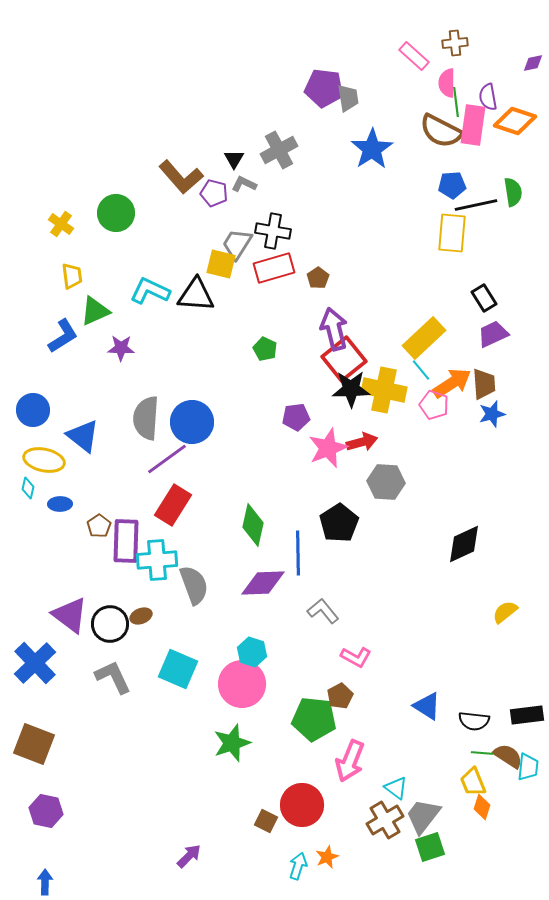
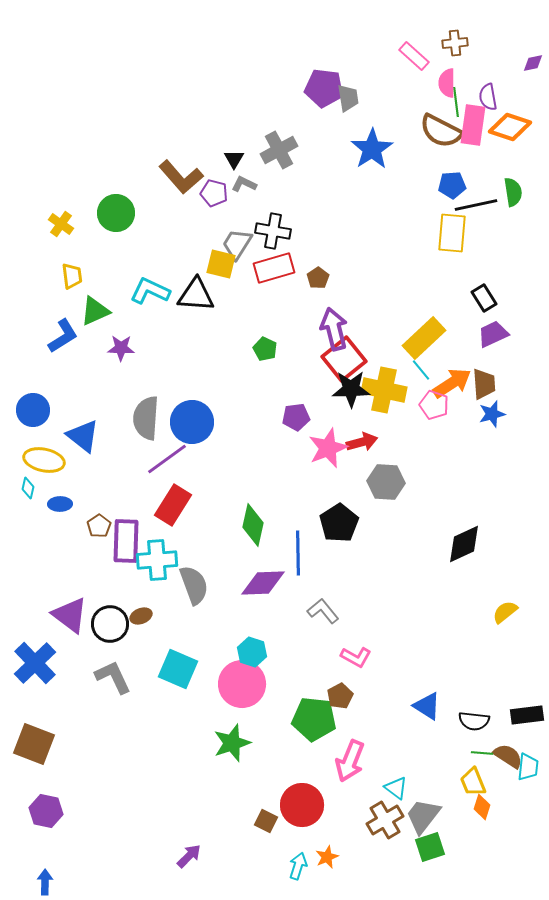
orange diamond at (515, 121): moved 5 px left, 6 px down
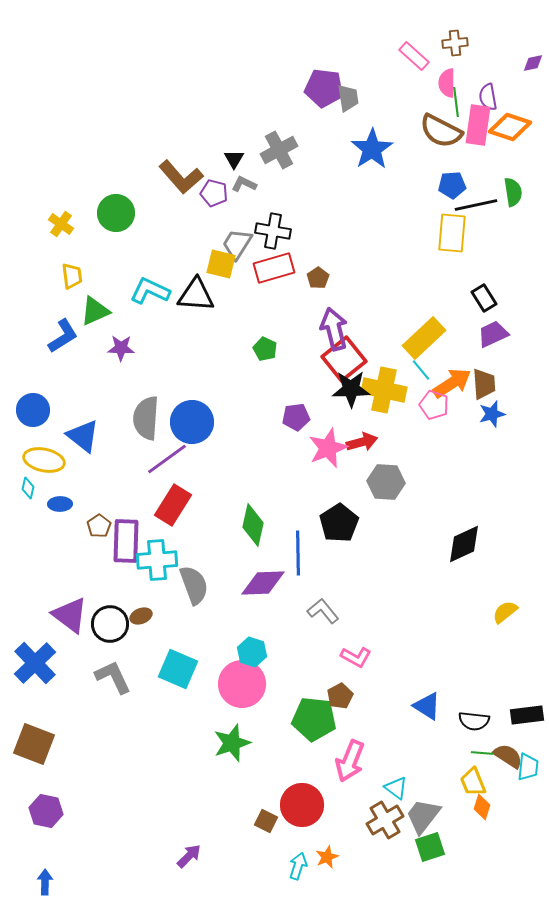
pink rectangle at (473, 125): moved 5 px right
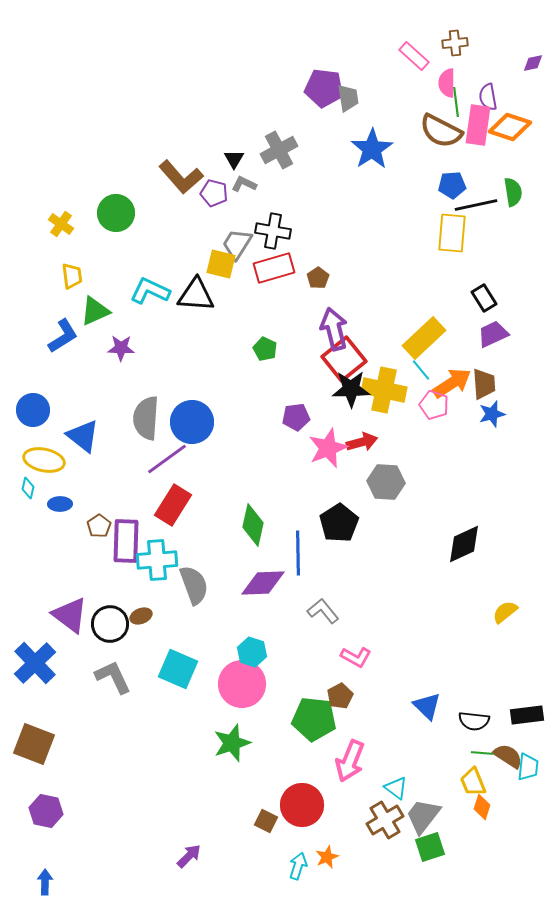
blue triangle at (427, 706): rotated 12 degrees clockwise
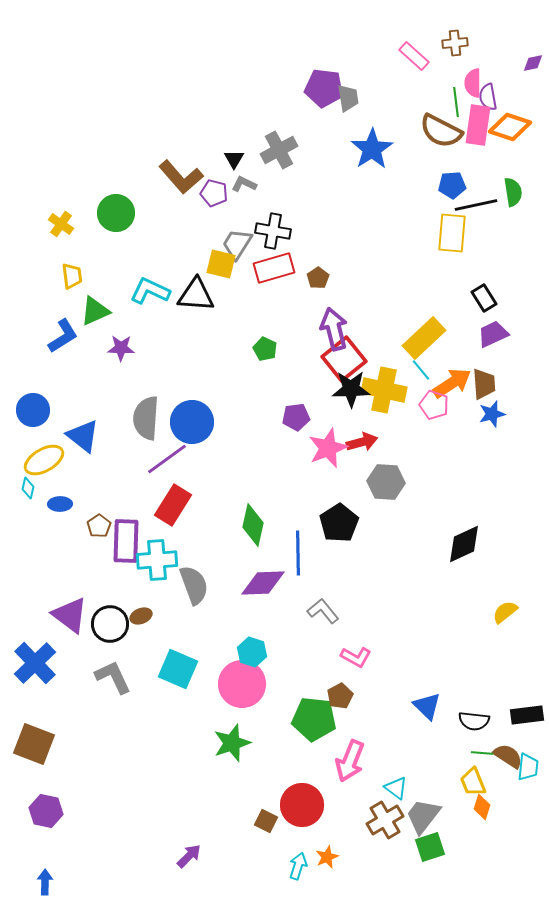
pink semicircle at (447, 83): moved 26 px right
yellow ellipse at (44, 460): rotated 42 degrees counterclockwise
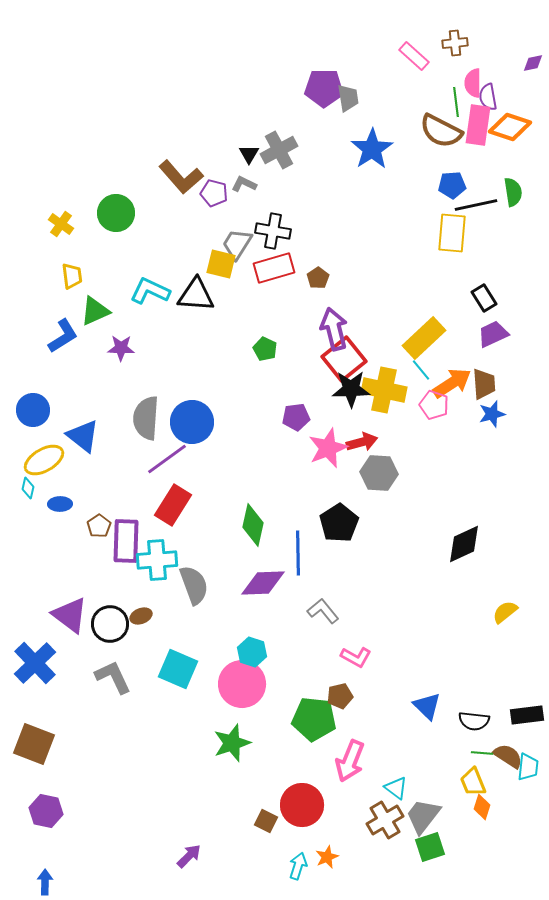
purple pentagon at (324, 88): rotated 6 degrees counterclockwise
black triangle at (234, 159): moved 15 px right, 5 px up
gray hexagon at (386, 482): moved 7 px left, 9 px up
brown pentagon at (340, 696): rotated 15 degrees clockwise
